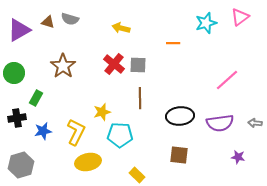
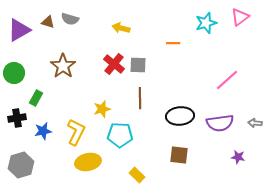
yellow star: moved 3 px up
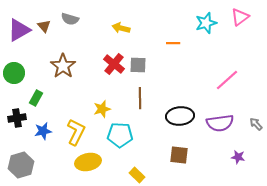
brown triangle: moved 4 px left, 4 px down; rotated 32 degrees clockwise
gray arrow: moved 1 px right, 1 px down; rotated 40 degrees clockwise
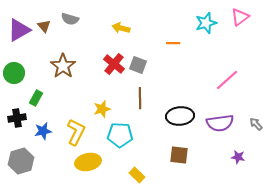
gray square: rotated 18 degrees clockwise
gray hexagon: moved 4 px up
